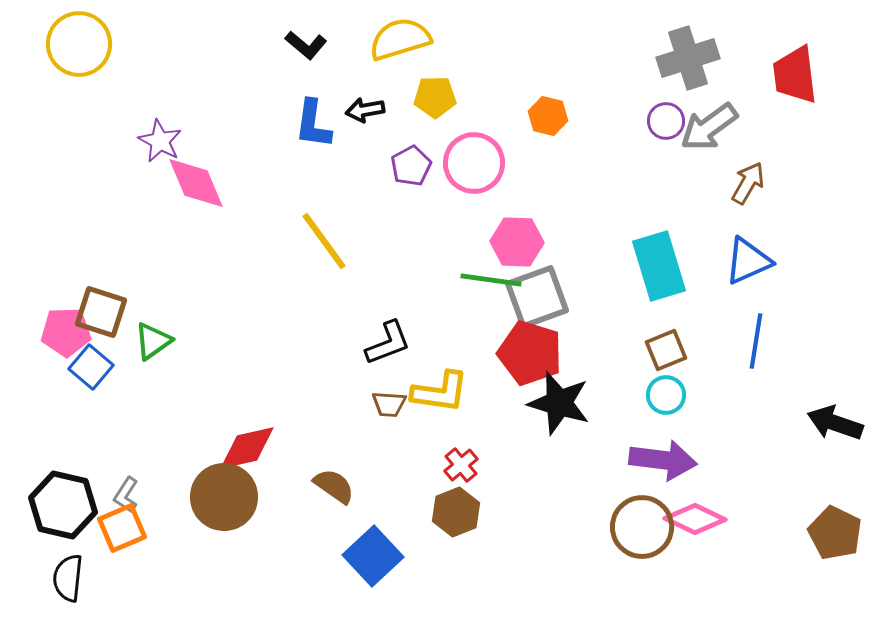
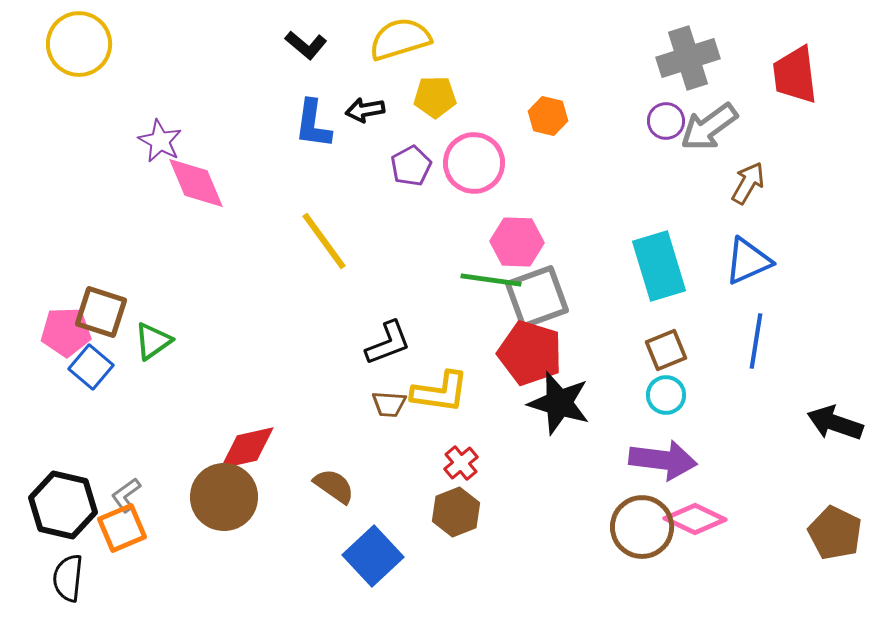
red cross at (461, 465): moved 2 px up
gray L-shape at (126, 495): rotated 21 degrees clockwise
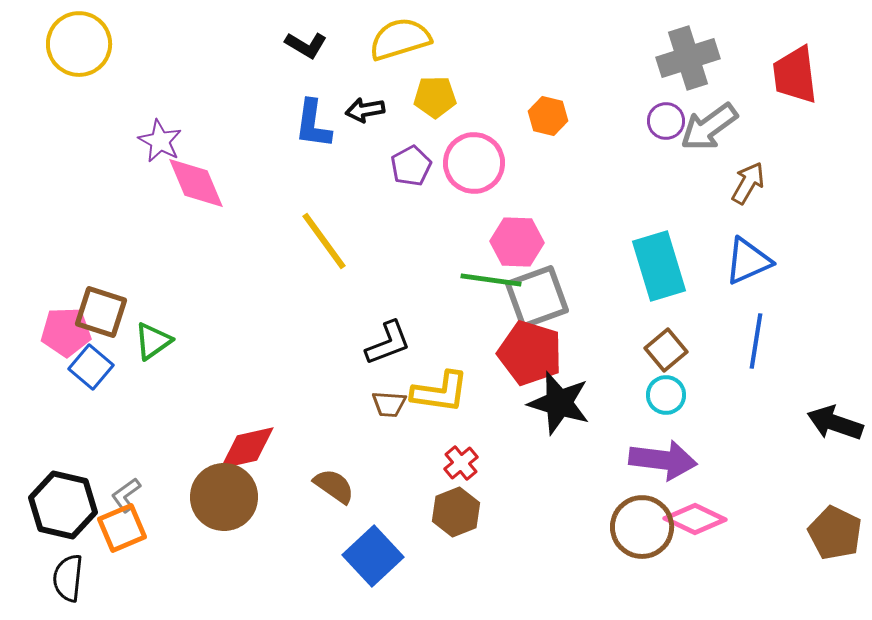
black L-shape at (306, 45): rotated 9 degrees counterclockwise
brown square at (666, 350): rotated 18 degrees counterclockwise
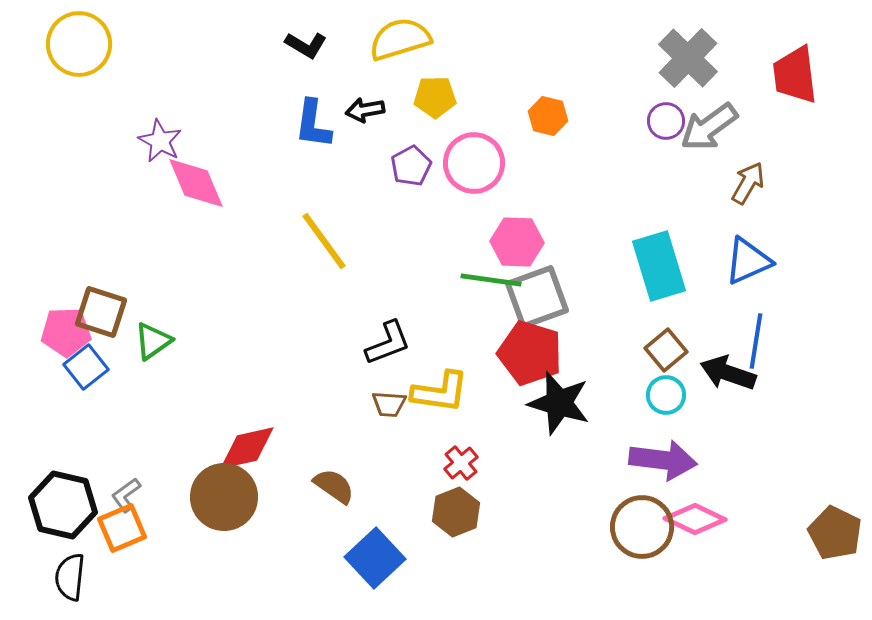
gray cross at (688, 58): rotated 28 degrees counterclockwise
blue square at (91, 367): moved 5 px left; rotated 12 degrees clockwise
black arrow at (835, 423): moved 107 px left, 50 px up
blue square at (373, 556): moved 2 px right, 2 px down
black semicircle at (68, 578): moved 2 px right, 1 px up
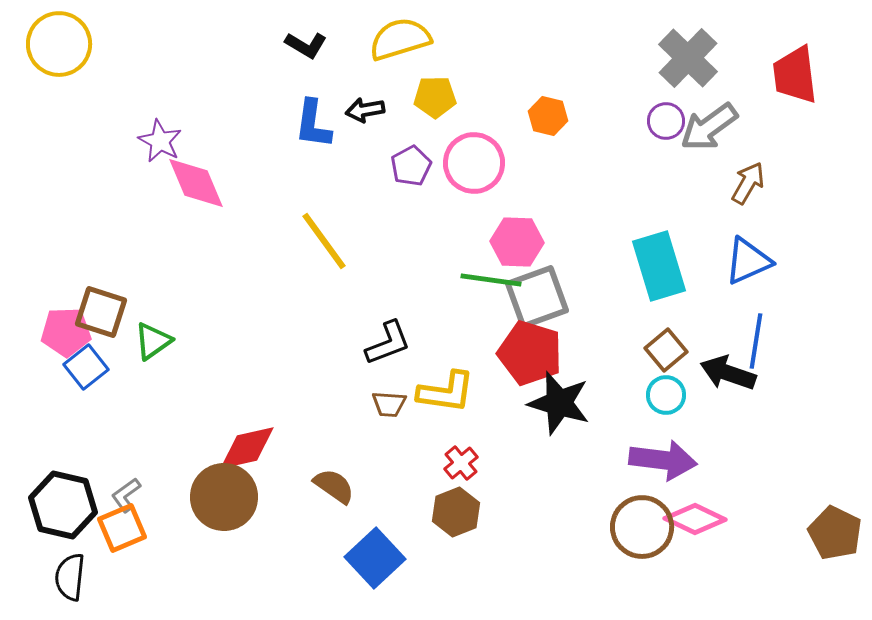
yellow circle at (79, 44): moved 20 px left
yellow L-shape at (440, 392): moved 6 px right
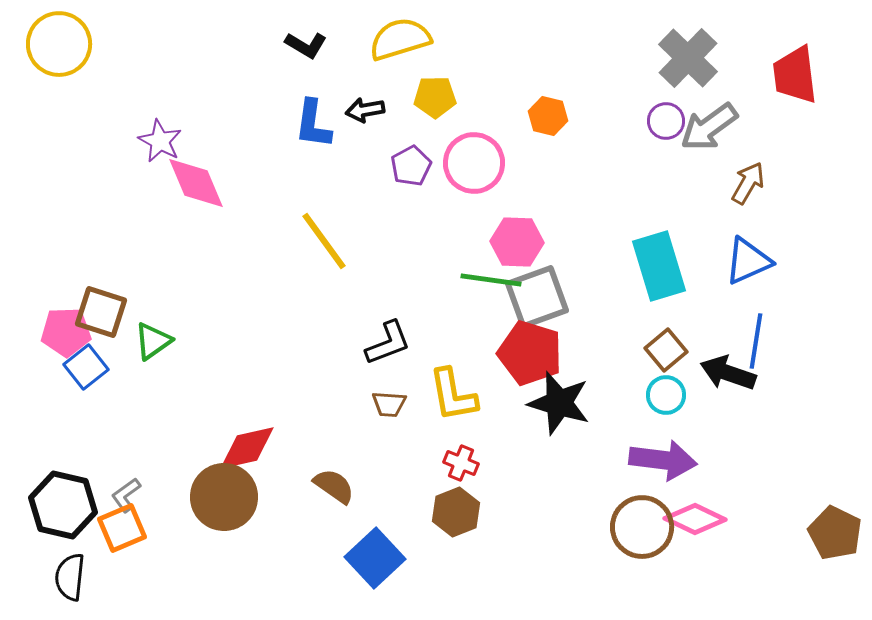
yellow L-shape at (446, 392): moved 7 px right, 3 px down; rotated 72 degrees clockwise
red cross at (461, 463): rotated 28 degrees counterclockwise
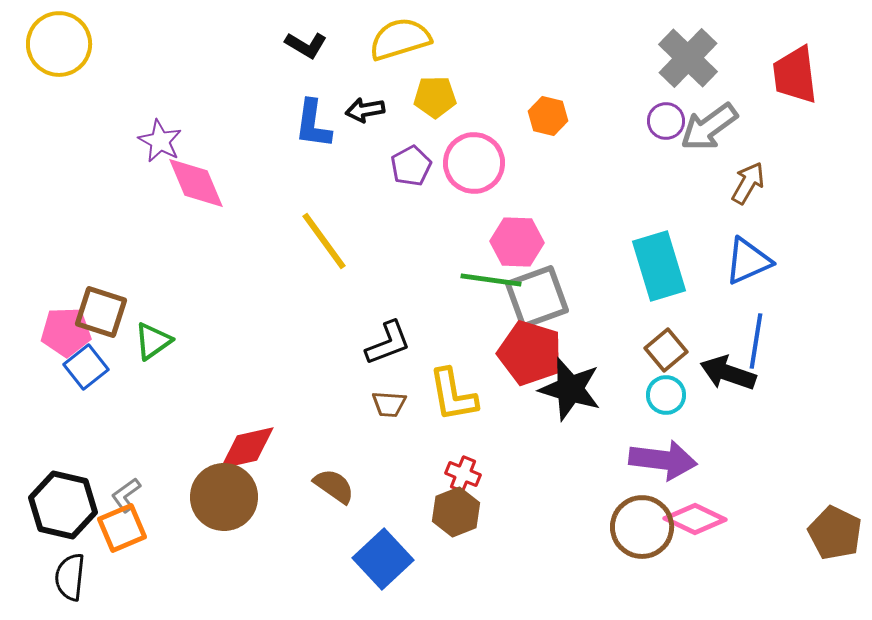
black star at (559, 403): moved 11 px right, 14 px up
red cross at (461, 463): moved 2 px right, 11 px down
blue square at (375, 558): moved 8 px right, 1 px down
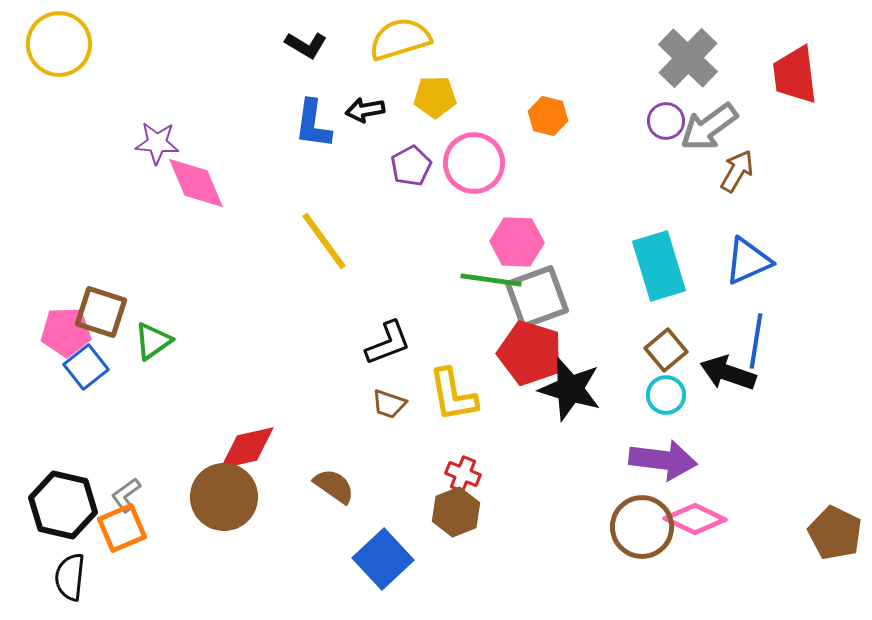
purple star at (160, 141): moved 3 px left, 2 px down; rotated 24 degrees counterclockwise
brown arrow at (748, 183): moved 11 px left, 12 px up
brown trapezoid at (389, 404): rotated 15 degrees clockwise
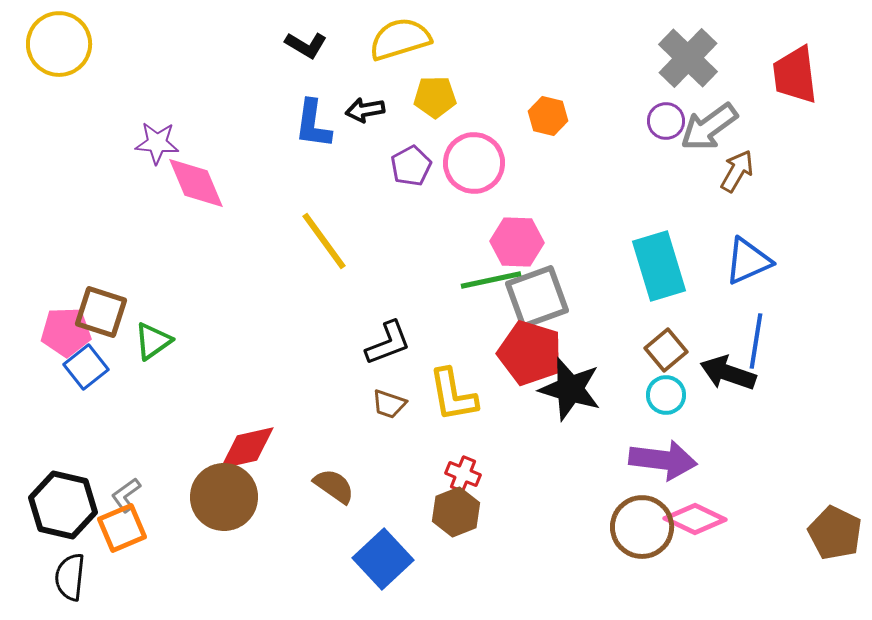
green line at (491, 280): rotated 20 degrees counterclockwise
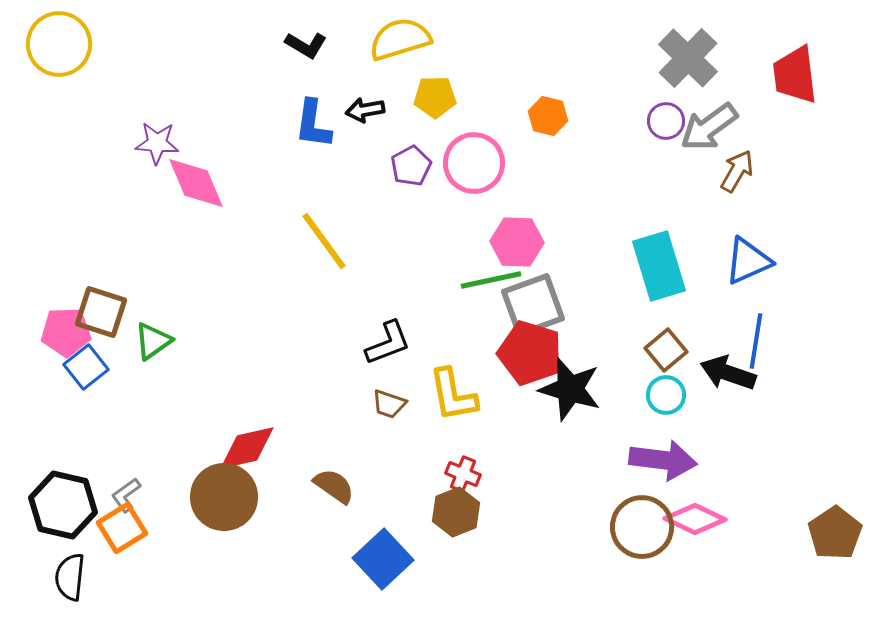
gray square at (537, 297): moved 4 px left, 8 px down
orange square at (122, 528): rotated 9 degrees counterclockwise
brown pentagon at (835, 533): rotated 12 degrees clockwise
